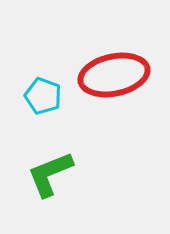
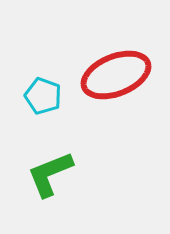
red ellipse: moved 2 px right; rotated 10 degrees counterclockwise
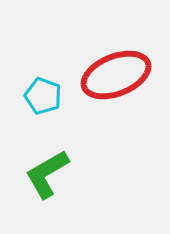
green L-shape: moved 3 px left; rotated 8 degrees counterclockwise
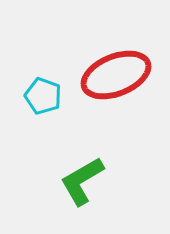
green L-shape: moved 35 px right, 7 px down
